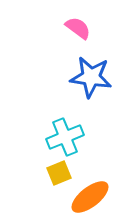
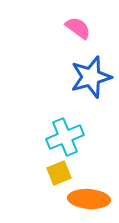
blue star: rotated 24 degrees counterclockwise
orange ellipse: moved 1 px left, 2 px down; rotated 42 degrees clockwise
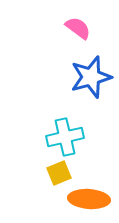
cyan cross: rotated 9 degrees clockwise
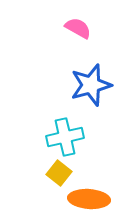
pink semicircle: rotated 8 degrees counterclockwise
blue star: moved 8 px down
yellow square: rotated 30 degrees counterclockwise
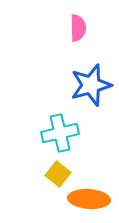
pink semicircle: rotated 60 degrees clockwise
cyan cross: moved 5 px left, 4 px up
yellow square: moved 1 px left, 1 px down
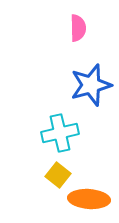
yellow square: moved 1 px down
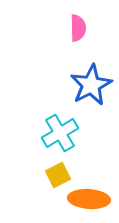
blue star: rotated 12 degrees counterclockwise
cyan cross: rotated 18 degrees counterclockwise
yellow square: rotated 25 degrees clockwise
